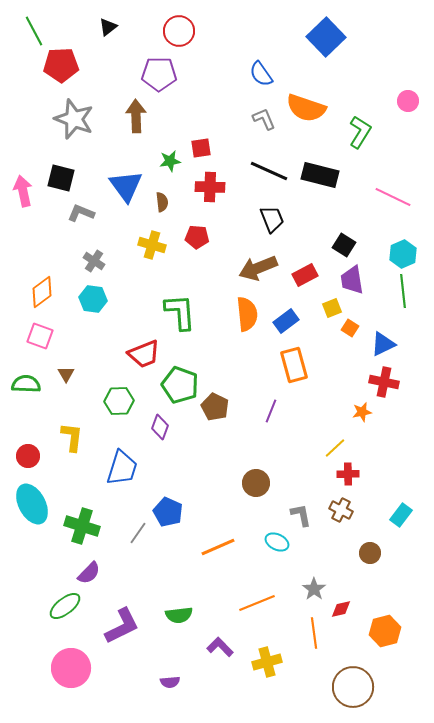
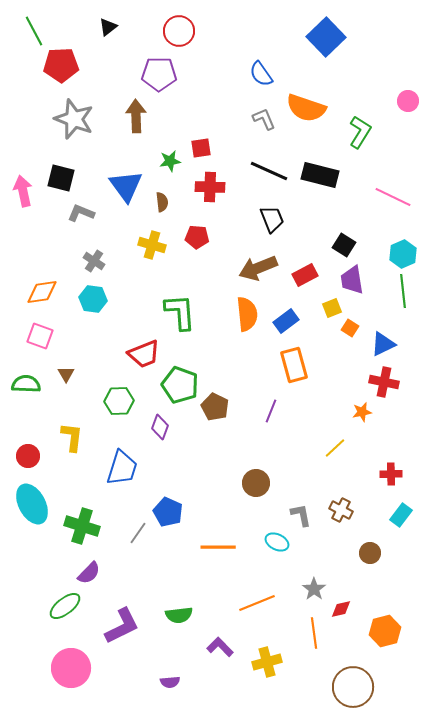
orange diamond at (42, 292): rotated 28 degrees clockwise
red cross at (348, 474): moved 43 px right
orange line at (218, 547): rotated 24 degrees clockwise
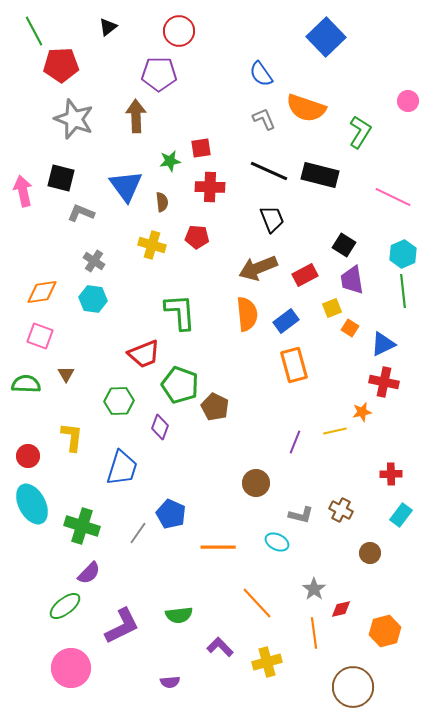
purple line at (271, 411): moved 24 px right, 31 px down
yellow line at (335, 448): moved 17 px up; rotated 30 degrees clockwise
blue pentagon at (168, 512): moved 3 px right, 2 px down
gray L-shape at (301, 515): rotated 115 degrees clockwise
orange line at (257, 603): rotated 69 degrees clockwise
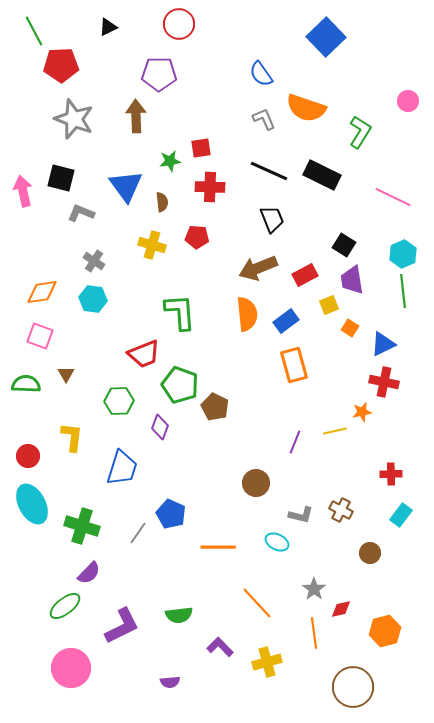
black triangle at (108, 27): rotated 12 degrees clockwise
red circle at (179, 31): moved 7 px up
black rectangle at (320, 175): moved 2 px right; rotated 12 degrees clockwise
yellow square at (332, 308): moved 3 px left, 3 px up
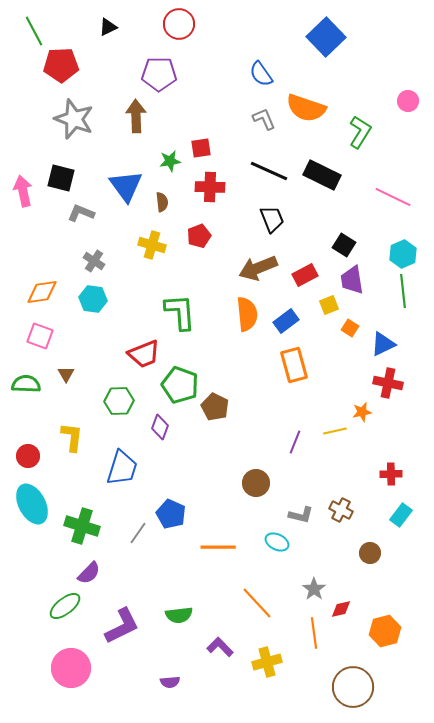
red pentagon at (197, 237): moved 2 px right, 1 px up; rotated 25 degrees counterclockwise
red cross at (384, 382): moved 4 px right, 1 px down
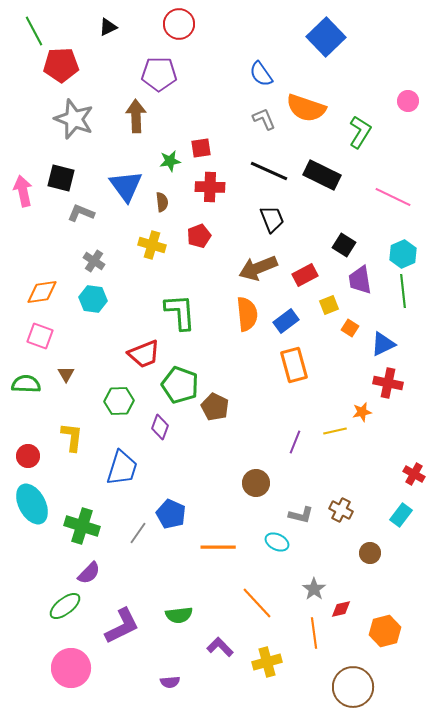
purple trapezoid at (352, 280): moved 8 px right
red cross at (391, 474): moved 23 px right; rotated 30 degrees clockwise
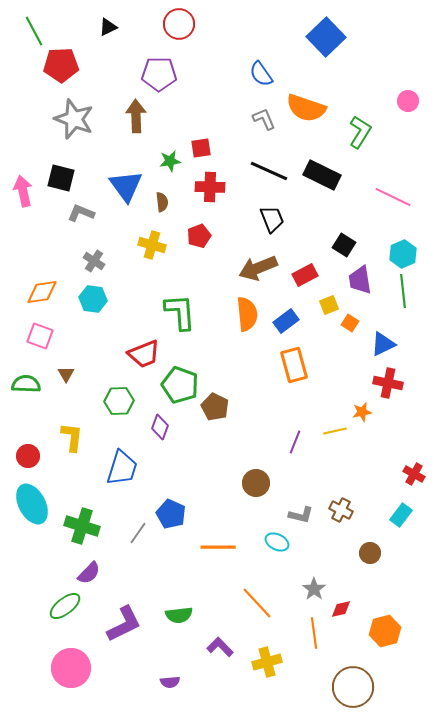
orange square at (350, 328): moved 5 px up
purple L-shape at (122, 626): moved 2 px right, 2 px up
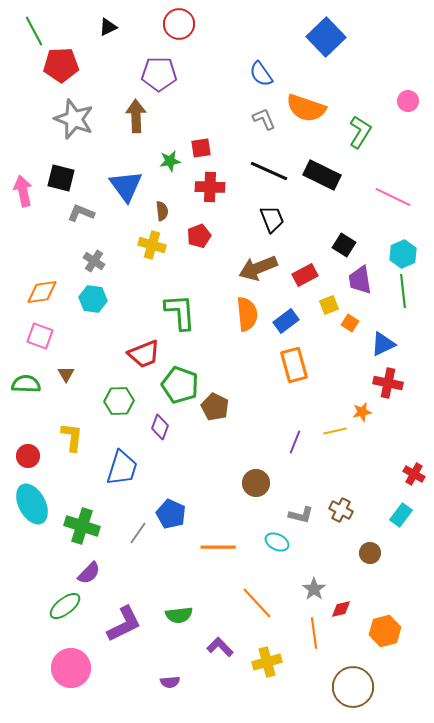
brown semicircle at (162, 202): moved 9 px down
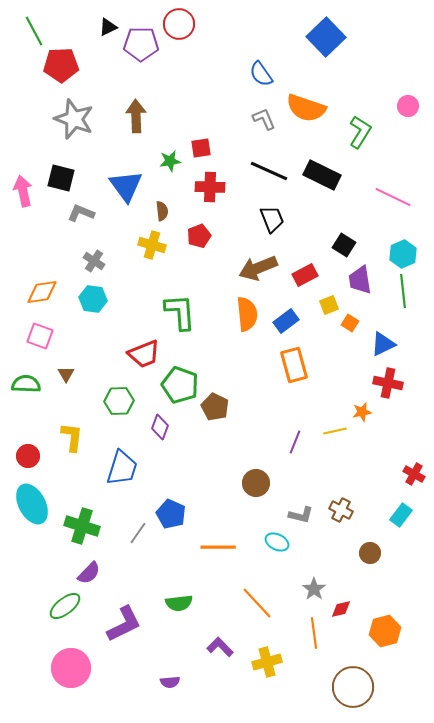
purple pentagon at (159, 74): moved 18 px left, 30 px up
pink circle at (408, 101): moved 5 px down
green semicircle at (179, 615): moved 12 px up
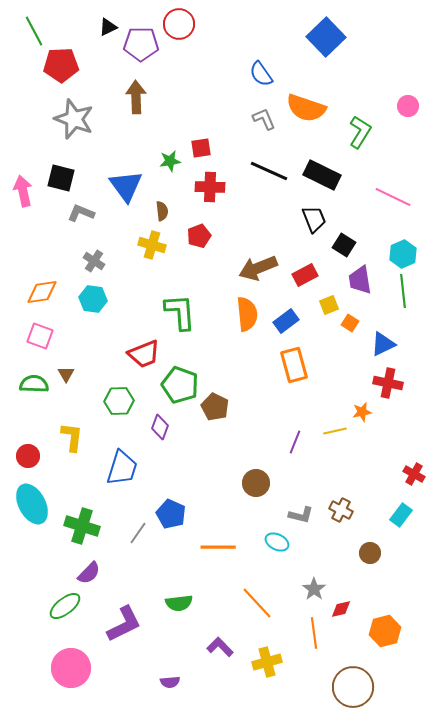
brown arrow at (136, 116): moved 19 px up
black trapezoid at (272, 219): moved 42 px right
green semicircle at (26, 384): moved 8 px right
